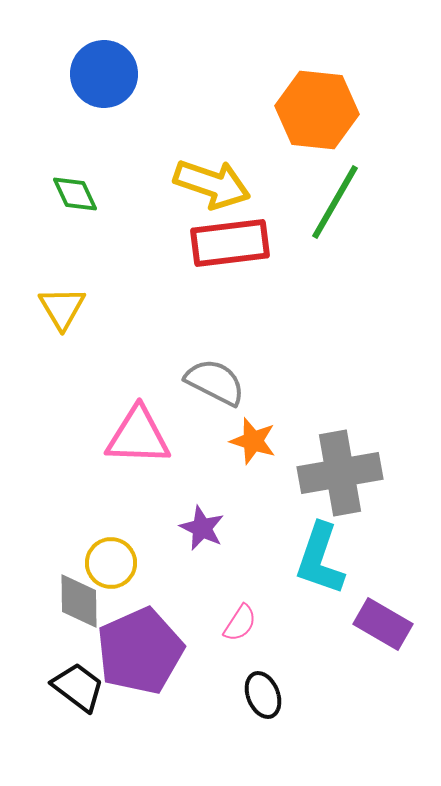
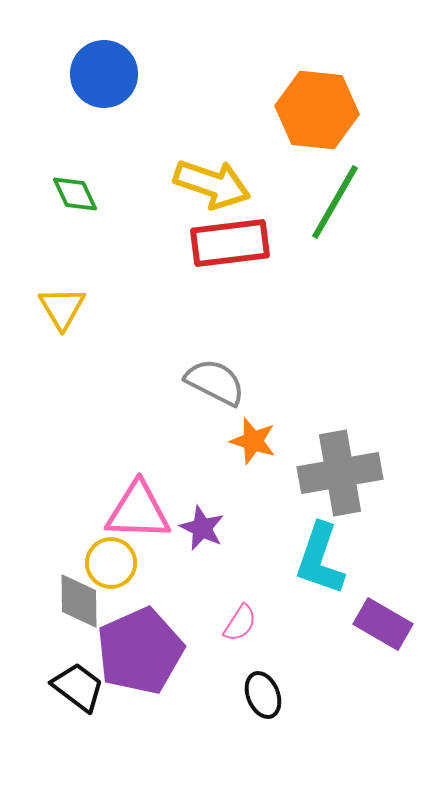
pink triangle: moved 75 px down
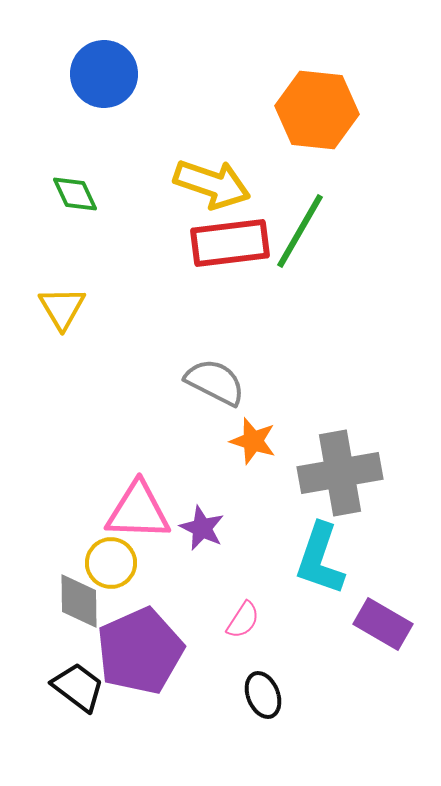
green line: moved 35 px left, 29 px down
pink semicircle: moved 3 px right, 3 px up
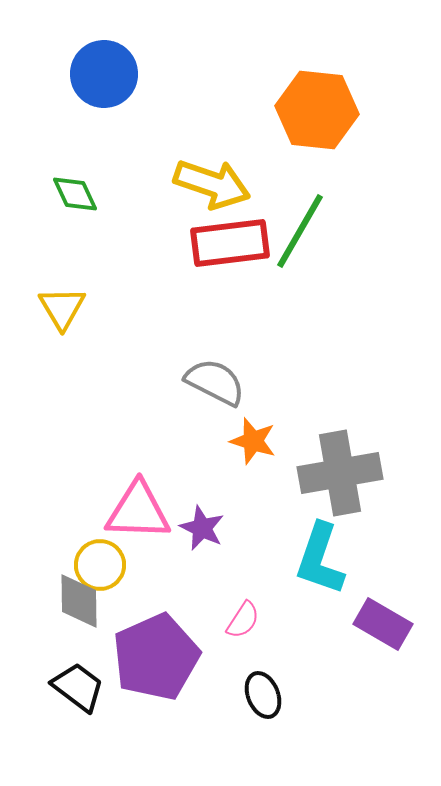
yellow circle: moved 11 px left, 2 px down
purple pentagon: moved 16 px right, 6 px down
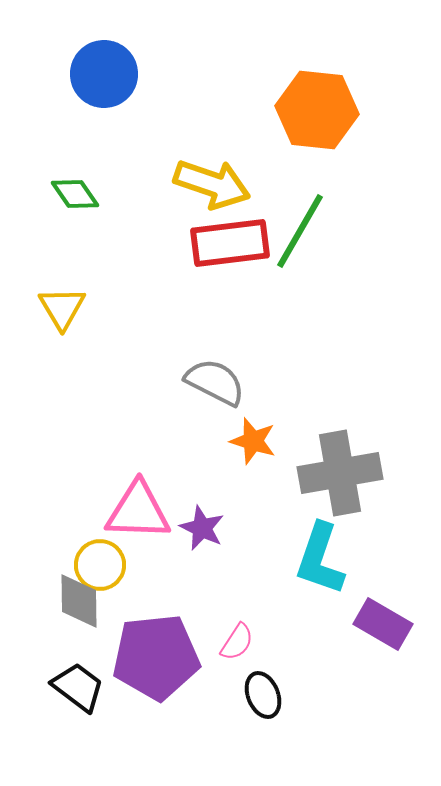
green diamond: rotated 9 degrees counterclockwise
pink semicircle: moved 6 px left, 22 px down
purple pentagon: rotated 18 degrees clockwise
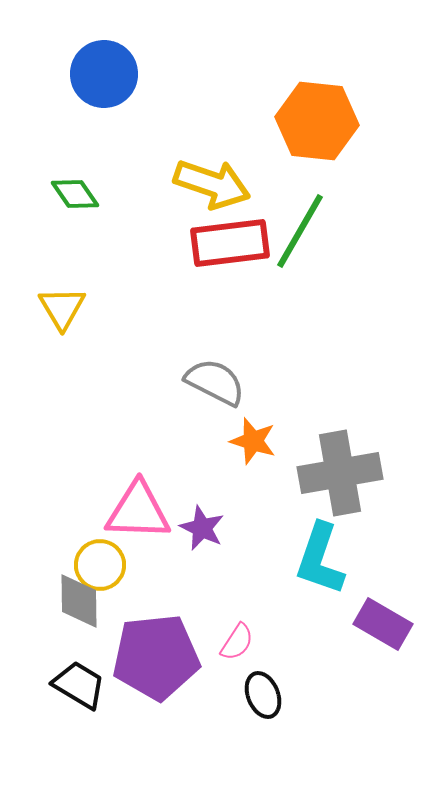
orange hexagon: moved 11 px down
black trapezoid: moved 1 px right, 2 px up; rotated 6 degrees counterclockwise
